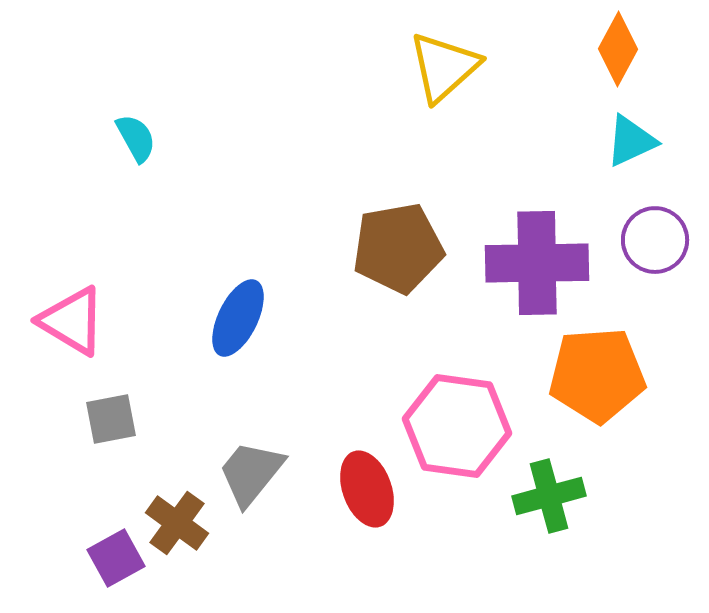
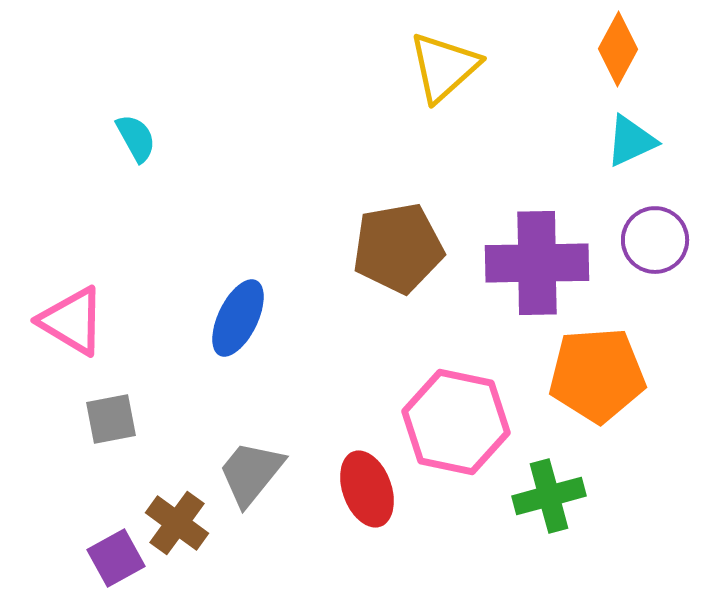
pink hexagon: moved 1 px left, 4 px up; rotated 4 degrees clockwise
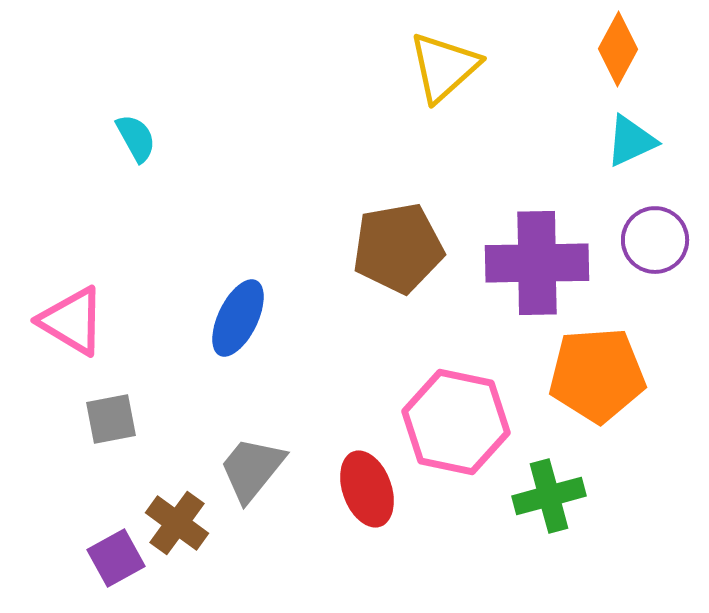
gray trapezoid: moved 1 px right, 4 px up
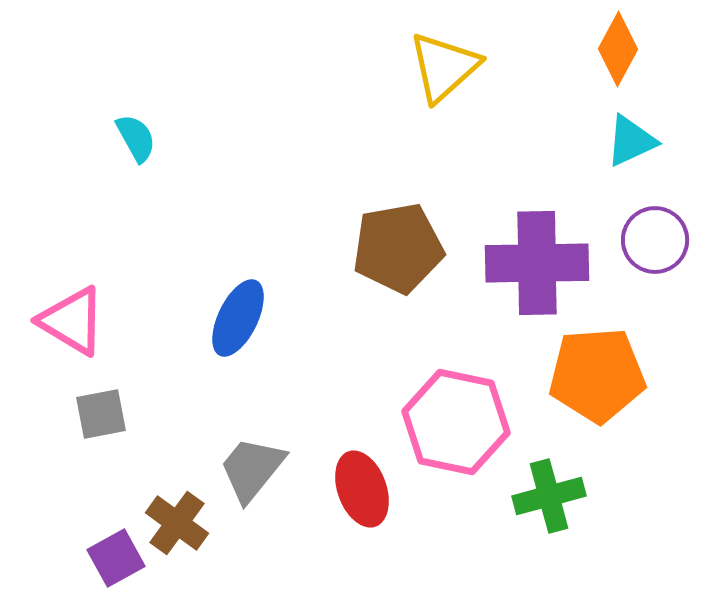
gray square: moved 10 px left, 5 px up
red ellipse: moved 5 px left
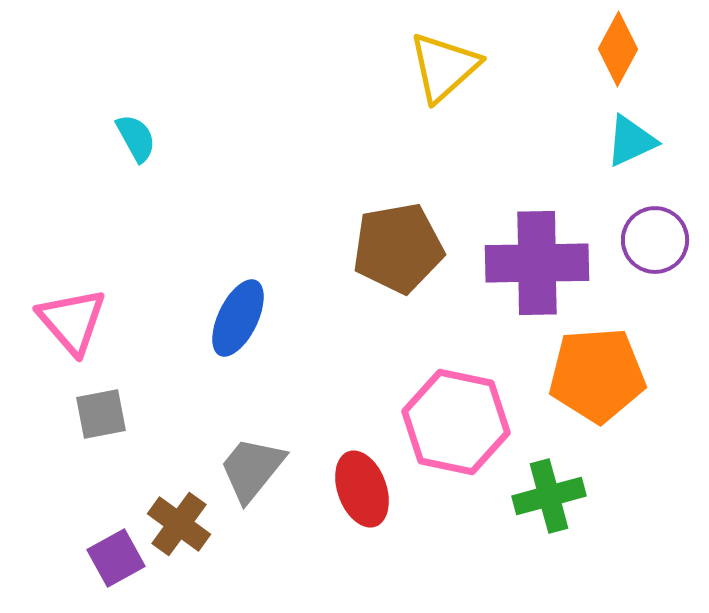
pink triangle: rotated 18 degrees clockwise
brown cross: moved 2 px right, 1 px down
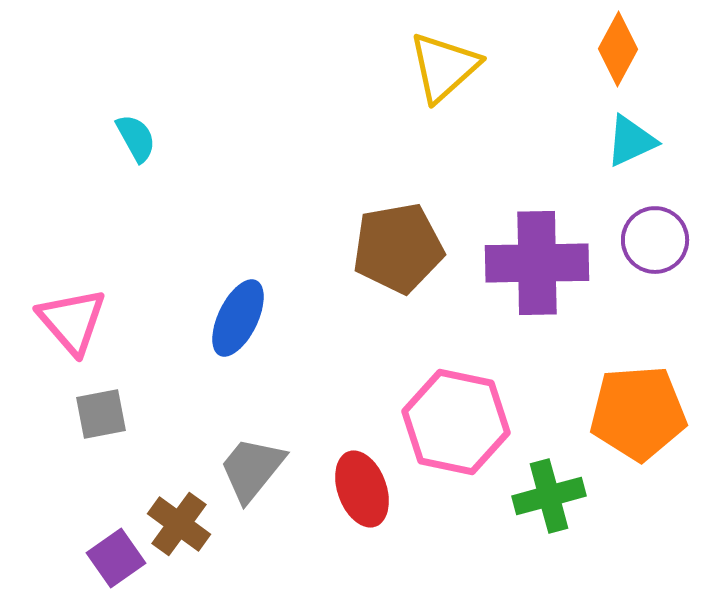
orange pentagon: moved 41 px right, 38 px down
purple square: rotated 6 degrees counterclockwise
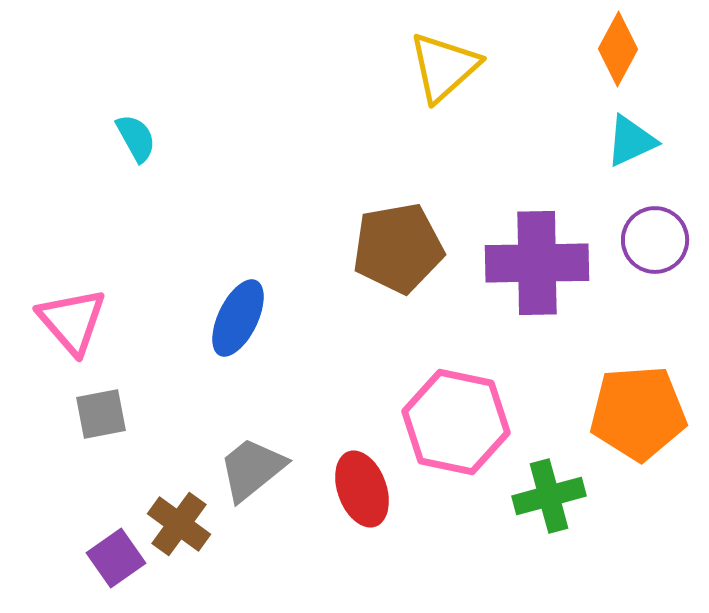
gray trapezoid: rotated 12 degrees clockwise
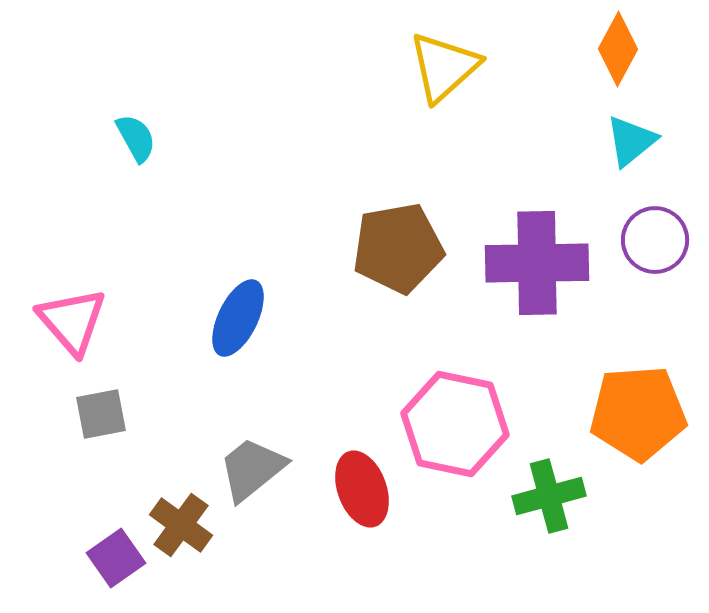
cyan triangle: rotated 14 degrees counterclockwise
pink hexagon: moved 1 px left, 2 px down
brown cross: moved 2 px right, 1 px down
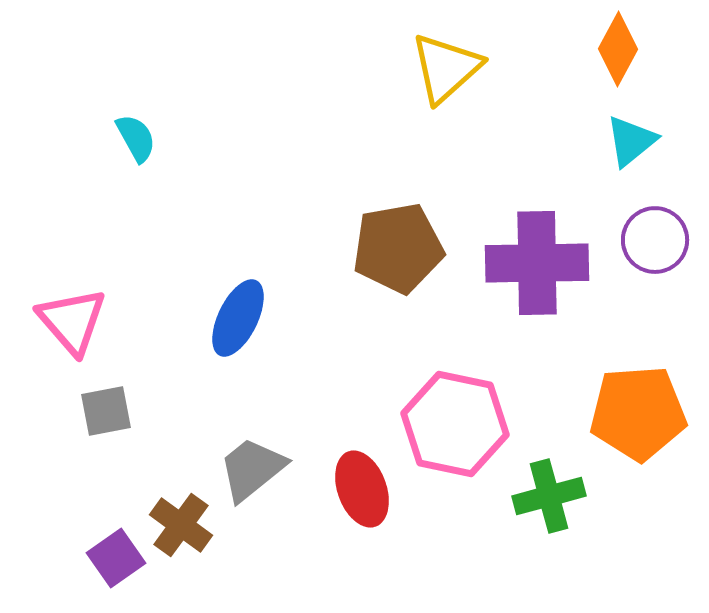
yellow triangle: moved 2 px right, 1 px down
gray square: moved 5 px right, 3 px up
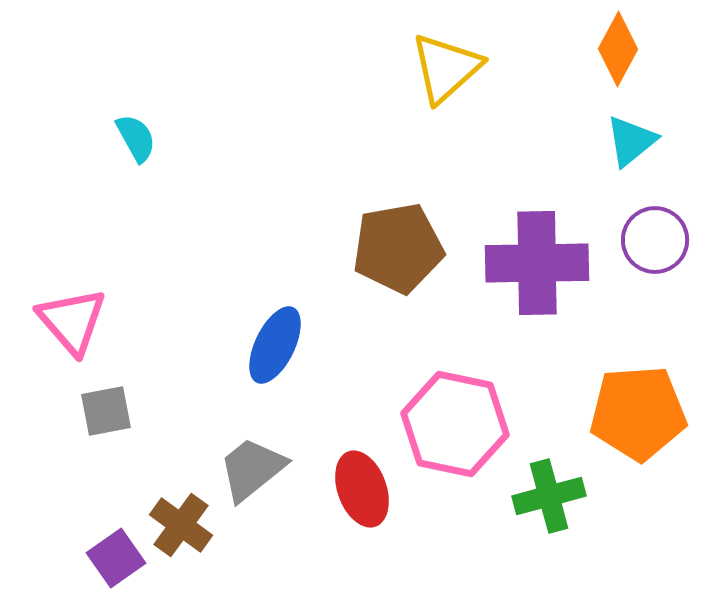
blue ellipse: moved 37 px right, 27 px down
